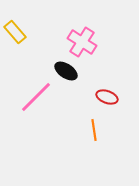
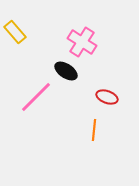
orange line: rotated 15 degrees clockwise
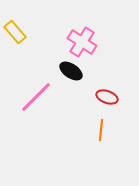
black ellipse: moved 5 px right
orange line: moved 7 px right
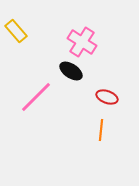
yellow rectangle: moved 1 px right, 1 px up
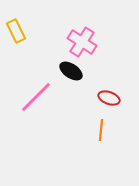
yellow rectangle: rotated 15 degrees clockwise
red ellipse: moved 2 px right, 1 px down
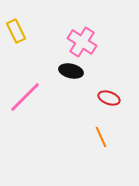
black ellipse: rotated 20 degrees counterclockwise
pink line: moved 11 px left
orange line: moved 7 px down; rotated 30 degrees counterclockwise
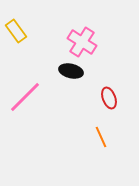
yellow rectangle: rotated 10 degrees counterclockwise
red ellipse: rotated 50 degrees clockwise
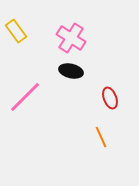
pink cross: moved 11 px left, 4 px up
red ellipse: moved 1 px right
